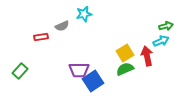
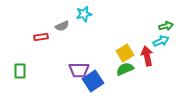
green rectangle: rotated 42 degrees counterclockwise
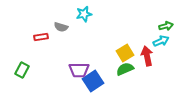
gray semicircle: moved 1 px left, 1 px down; rotated 40 degrees clockwise
green rectangle: moved 2 px right, 1 px up; rotated 28 degrees clockwise
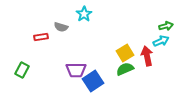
cyan star: rotated 21 degrees counterclockwise
purple trapezoid: moved 3 px left
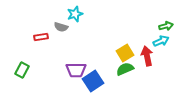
cyan star: moved 9 px left; rotated 14 degrees clockwise
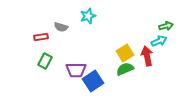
cyan star: moved 13 px right, 2 px down
cyan arrow: moved 2 px left
green rectangle: moved 23 px right, 9 px up
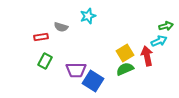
blue square: rotated 25 degrees counterclockwise
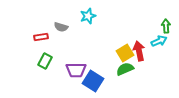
green arrow: rotated 80 degrees counterclockwise
red arrow: moved 8 px left, 5 px up
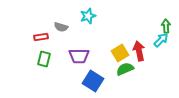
cyan arrow: moved 2 px right, 1 px up; rotated 21 degrees counterclockwise
yellow square: moved 5 px left
green rectangle: moved 1 px left, 2 px up; rotated 14 degrees counterclockwise
purple trapezoid: moved 3 px right, 14 px up
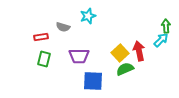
gray semicircle: moved 2 px right
yellow square: rotated 12 degrees counterclockwise
blue square: rotated 30 degrees counterclockwise
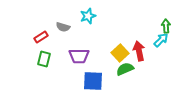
red rectangle: rotated 24 degrees counterclockwise
